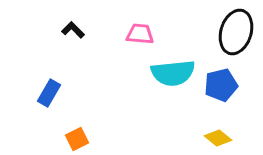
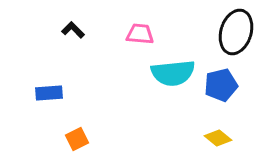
blue rectangle: rotated 56 degrees clockwise
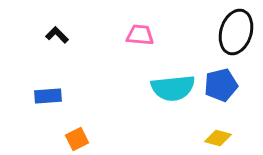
black L-shape: moved 16 px left, 5 px down
pink trapezoid: moved 1 px down
cyan semicircle: moved 15 px down
blue rectangle: moved 1 px left, 3 px down
yellow diamond: rotated 24 degrees counterclockwise
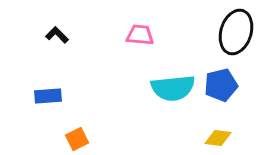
yellow diamond: rotated 8 degrees counterclockwise
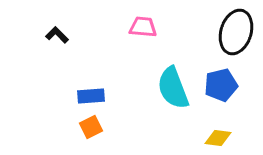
pink trapezoid: moved 3 px right, 8 px up
cyan semicircle: rotated 75 degrees clockwise
blue rectangle: moved 43 px right
orange square: moved 14 px right, 12 px up
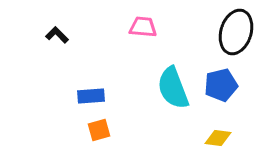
orange square: moved 8 px right, 3 px down; rotated 10 degrees clockwise
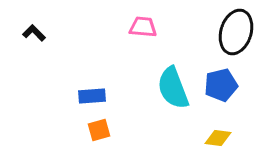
black L-shape: moved 23 px left, 2 px up
blue rectangle: moved 1 px right
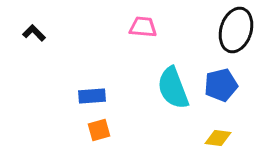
black ellipse: moved 2 px up
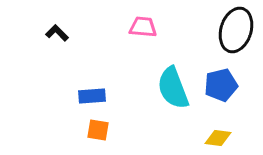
black L-shape: moved 23 px right
orange square: moved 1 px left; rotated 25 degrees clockwise
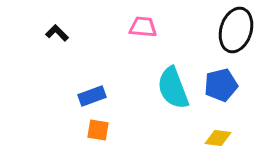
blue rectangle: rotated 16 degrees counterclockwise
